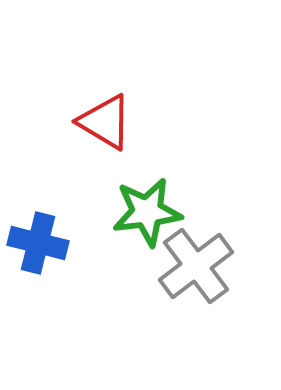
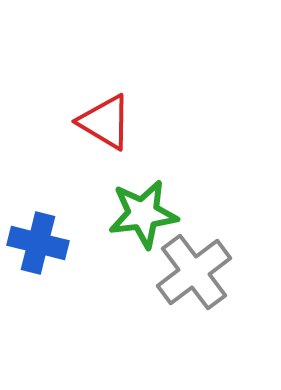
green star: moved 4 px left, 2 px down
gray cross: moved 2 px left, 6 px down
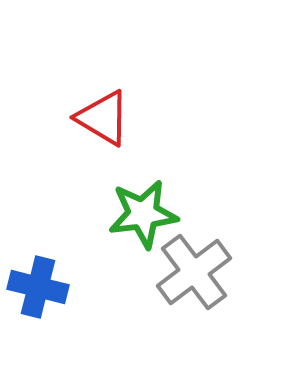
red triangle: moved 2 px left, 4 px up
blue cross: moved 44 px down
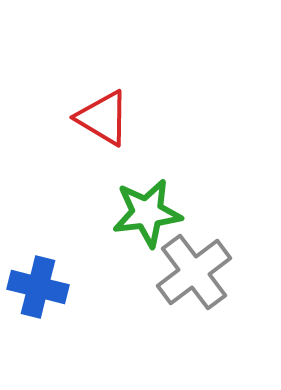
green star: moved 4 px right, 1 px up
